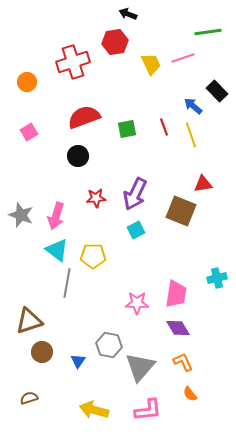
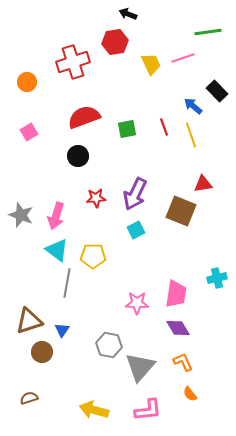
blue triangle: moved 16 px left, 31 px up
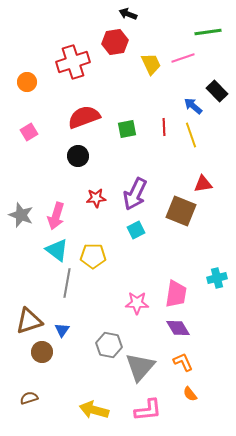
red line: rotated 18 degrees clockwise
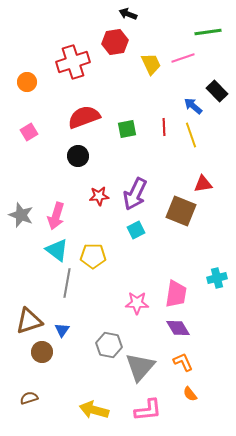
red star: moved 3 px right, 2 px up
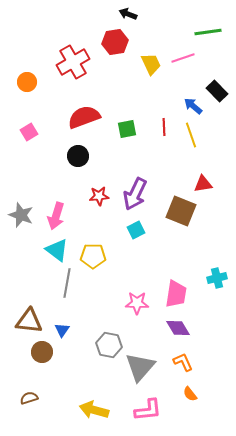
red cross: rotated 12 degrees counterclockwise
brown triangle: rotated 24 degrees clockwise
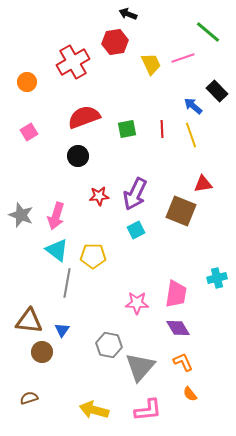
green line: rotated 48 degrees clockwise
red line: moved 2 px left, 2 px down
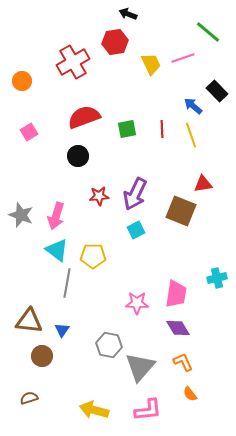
orange circle: moved 5 px left, 1 px up
brown circle: moved 4 px down
